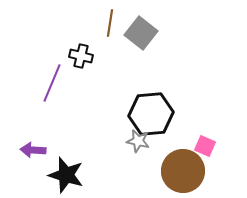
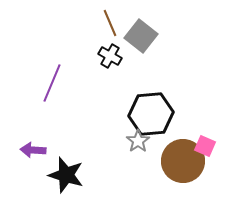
brown line: rotated 32 degrees counterclockwise
gray square: moved 3 px down
black cross: moved 29 px right; rotated 15 degrees clockwise
gray star: rotated 25 degrees clockwise
brown circle: moved 10 px up
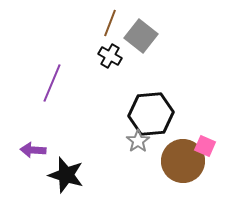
brown line: rotated 44 degrees clockwise
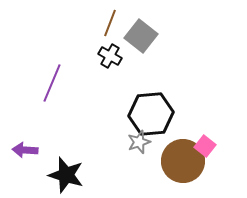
gray star: moved 1 px right, 1 px down; rotated 15 degrees clockwise
pink square: rotated 15 degrees clockwise
purple arrow: moved 8 px left
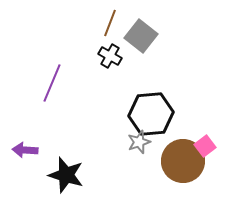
pink square: rotated 15 degrees clockwise
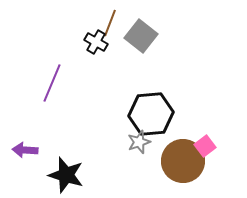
black cross: moved 14 px left, 14 px up
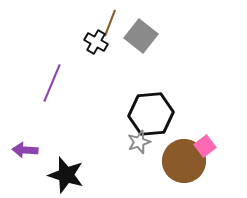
brown circle: moved 1 px right
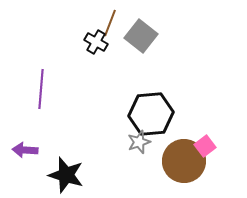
purple line: moved 11 px left, 6 px down; rotated 18 degrees counterclockwise
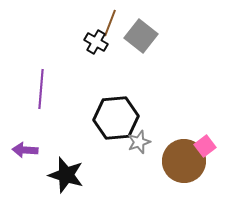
black hexagon: moved 35 px left, 4 px down
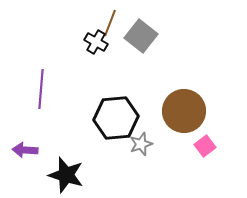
gray star: moved 2 px right, 2 px down
brown circle: moved 50 px up
